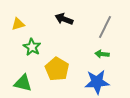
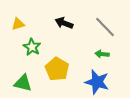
black arrow: moved 4 px down
gray line: rotated 70 degrees counterclockwise
blue star: rotated 20 degrees clockwise
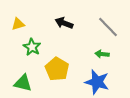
gray line: moved 3 px right
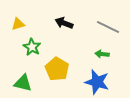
gray line: rotated 20 degrees counterclockwise
